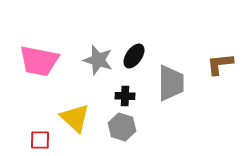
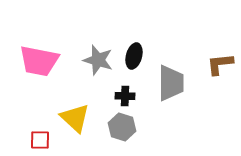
black ellipse: rotated 20 degrees counterclockwise
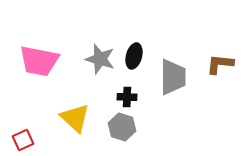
gray star: moved 2 px right, 1 px up
brown L-shape: rotated 12 degrees clockwise
gray trapezoid: moved 2 px right, 6 px up
black cross: moved 2 px right, 1 px down
red square: moved 17 px left; rotated 25 degrees counterclockwise
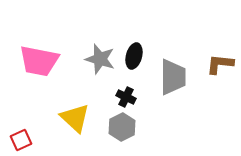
black cross: moved 1 px left; rotated 24 degrees clockwise
gray hexagon: rotated 16 degrees clockwise
red square: moved 2 px left
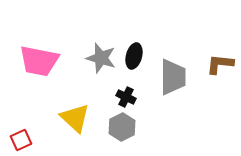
gray star: moved 1 px right, 1 px up
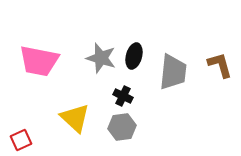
brown L-shape: moved 1 px down; rotated 68 degrees clockwise
gray trapezoid: moved 5 px up; rotated 6 degrees clockwise
black cross: moved 3 px left, 1 px up
gray hexagon: rotated 20 degrees clockwise
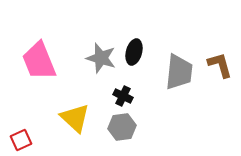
black ellipse: moved 4 px up
pink trapezoid: rotated 57 degrees clockwise
gray trapezoid: moved 6 px right
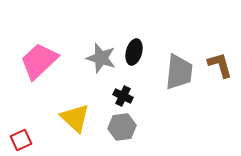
pink trapezoid: rotated 69 degrees clockwise
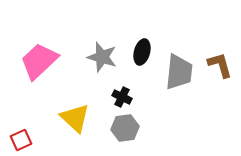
black ellipse: moved 8 px right
gray star: moved 1 px right, 1 px up
black cross: moved 1 px left, 1 px down
gray hexagon: moved 3 px right, 1 px down
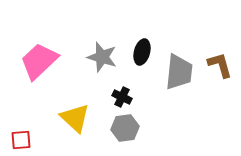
red square: rotated 20 degrees clockwise
